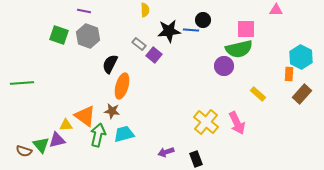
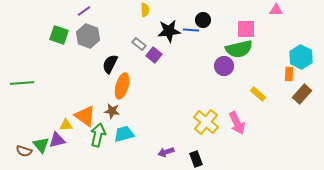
purple line: rotated 48 degrees counterclockwise
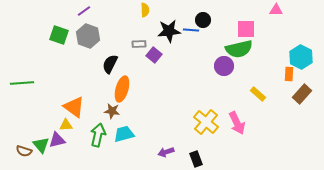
gray rectangle: rotated 40 degrees counterclockwise
orange ellipse: moved 3 px down
orange triangle: moved 11 px left, 9 px up
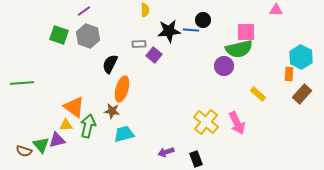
pink square: moved 3 px down
green arrow: moved 10 px left, 9 px up
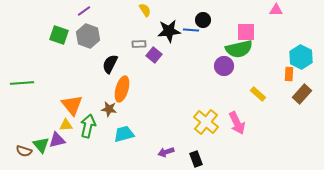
yellow semicircle: rotated 32 degrees counterclockwise
orange triangle: moved 2 px left, 2 px up; rotated 15 degrees clockwise
brown star: moved 3 px left, 2 px up
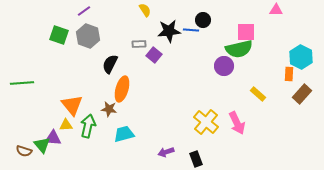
purple triangle: moved 4 px left, 2 px up; rotated 18 degrees clockwise
green triangle: moved 1 px right
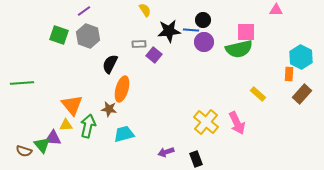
purple circle: moved 20 px left, 24 px up
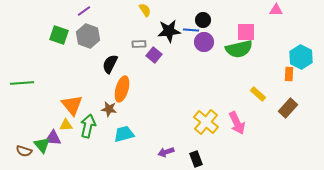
brown rectangle: moved 14 px left, 14 px down
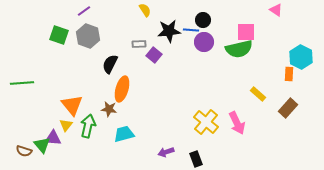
pink triangle: rotated 32 degrees clockwise
yellow triangle: rotated 48 degrees counterclockwise
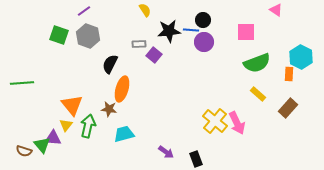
green semicircle: moved 18 px right, 14 px down; rotated 8 degrees counterclockwise
yellow cross: moved 9 px right, 1 px up
purple arrow: rotated 126 degrees counterclockwise
